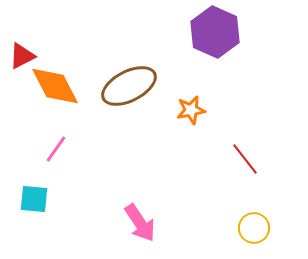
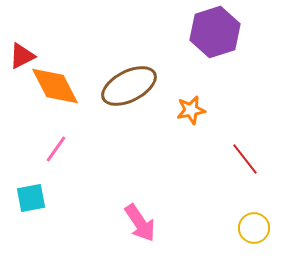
purple hexagon: rotated 18 degrees clockwise
cyan square: moved 3 px left, 1 px up; rotated 16 degrees counterclockwise
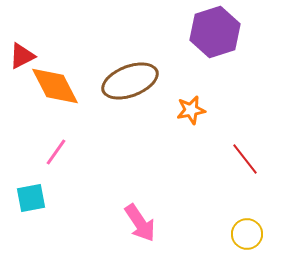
brown ellipse: moved 1 px right, 5 px up; rotated 6 degrees clockwise
pink line: moved 3 px down
yellow circle: moved 7 px left, 6 px down
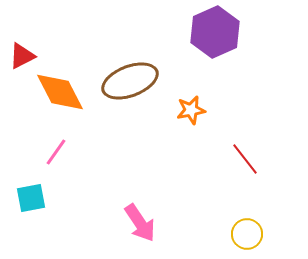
purple hexagon: rotated 6 degrees counterclockwise
orange diamond: moved 5 px right, 6 px down
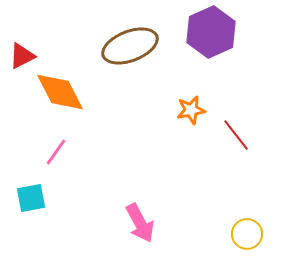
purple hexagon: moved 4 px left
brown ellipse: moved 35 px up
red line: moved 9 px left, 24 px up
pink arrow: rotated 6 degrees clockwise
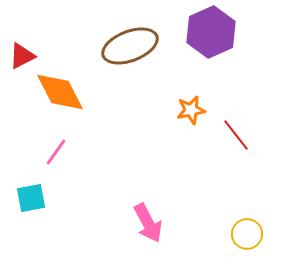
pink arrow: moved 8 px right
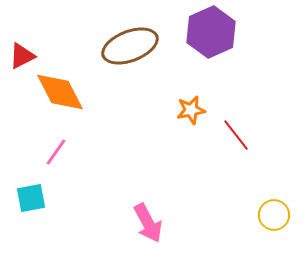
yellow circle: moved 27 px right, 19 px up
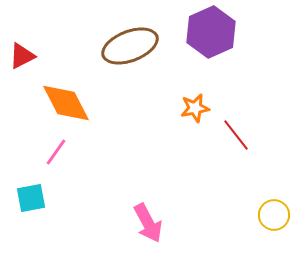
orange diamond: moved 6 px right, 11 px down
orange star: moved 4 px right, 2 px up
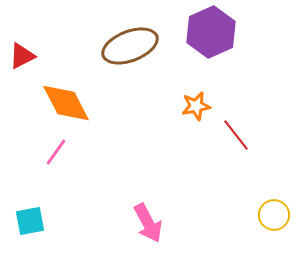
orange star: moved 1 px right, 2 px up
cyan square: moved 1 px left, 23 px down
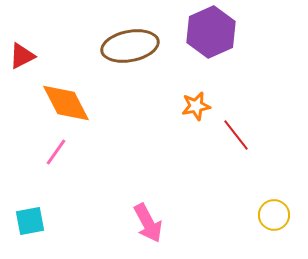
brown ellipse: rotated 10 degrees clockwise
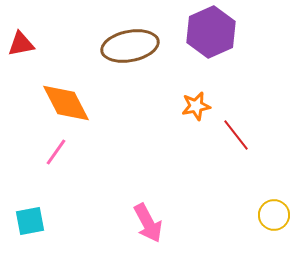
red triangle: moved 1 px left, 12 px up; rotated 16 degrees clockwise
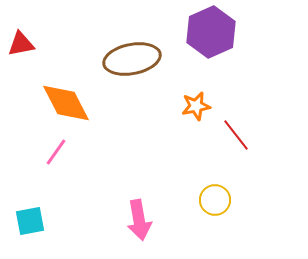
brown ellipse: moved 2 px right, 13 px down
yellow circle: moved 59 px left, 15 px up
pink arrow: moved 9 px left, 3 px up; rotated 18 degrees clockwise
